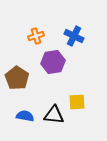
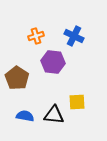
purple hexagon: rotated 15 degrees clockwise
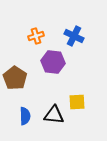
brown pentagon: moved 2 px left
blue semicircle: rotated 78 degrees clockwise
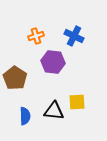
black triangle: moved 4 px up
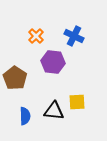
orange cross: rotated 28 degrees counterclockwise
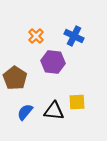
blue semicircle: moved 4 px up; rotated 138 degrees counterclockwise
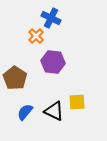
blue cross: moved 23 px left, 18 px up
black triangle: rotated 20 degrees clockwise
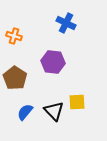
blue cross: moved 15 px right, 5 px down
orange cross: moved 22 px left; rotated 28 degrees counterclockwise
black triangle: rotated 20 degrees clockwise
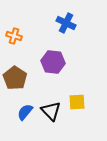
black triangle: moved 3 px left
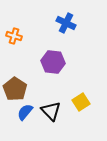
brown pentagon: moved 11 px down
yellow square: moved 4 px right; rotated 30 degrees counterclockwise
